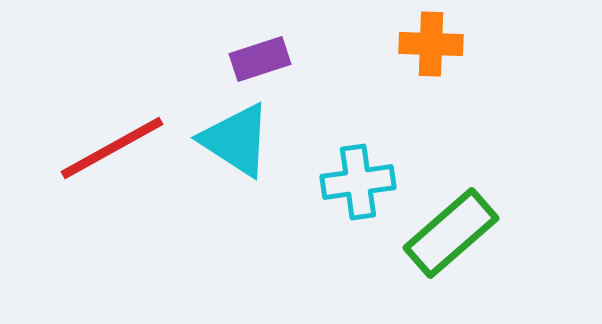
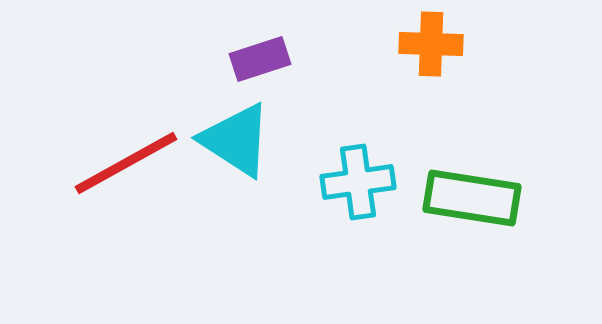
red line: moved 14 px right, 15 px down
green rectangle: moved 21 px right, 35 px up; rotated 50 degrees clockwise
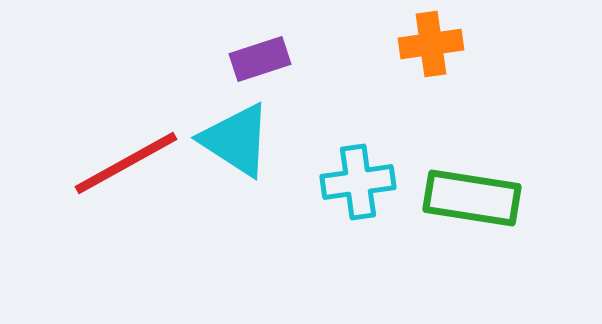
orange cross: rotated 10 degrees counterclockwise
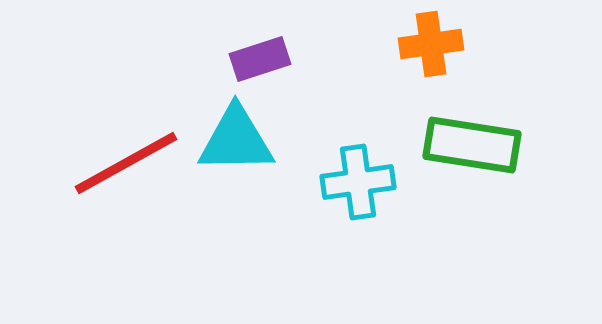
cyan triangle: rotated 34 degrees counterclockwise
green rectangle: moved 53 px up
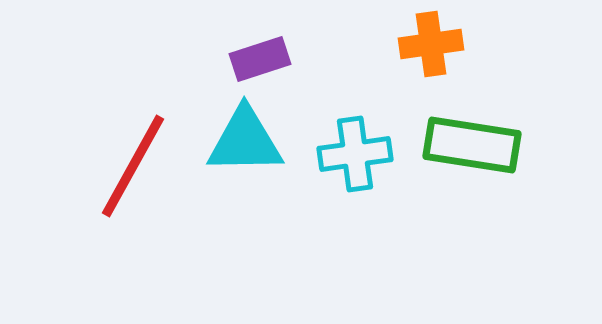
cyan triangle: moved 9 px right, 1 px down
red line: moved 7 px right, 3 px down; rotated 32 degrees counterclockwise
cyan cross: moved 3 px left, 28 px up
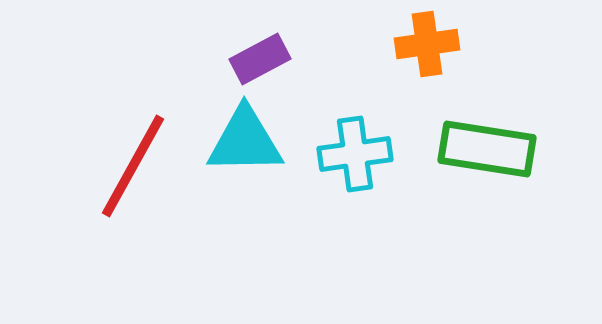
orange cross: moved 4 px left
purple rectangle: rotated 10 degrees counterclockwise
green rectangle: moved 15 px right, 4 px down
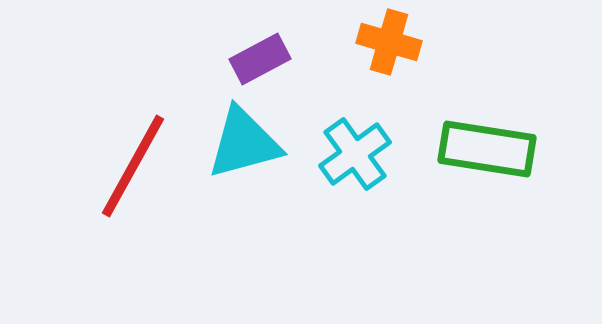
orange cross: moved 38 px left, 2 px up; rotated 24 degrees clockwise
cyan triangle: moved 1 px left, 2 px down; rotated 14 degrees counterclockwise
cyan cross: rotated 28 degrees counterclockwise
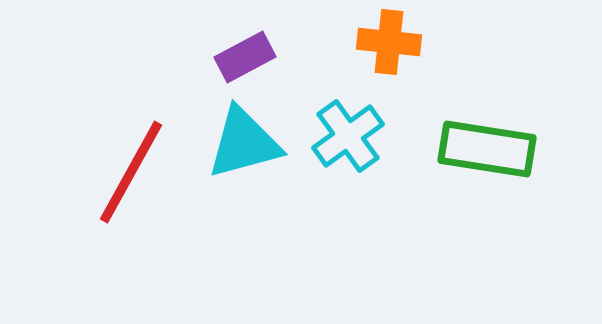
orange cross: rotated 10 degrees counterclockwise
purple rectangle: moved 15 px left, 2 px up
cyan cross: moved 7 px left, 18 px up
red line: moved 2 px left, 6 px down
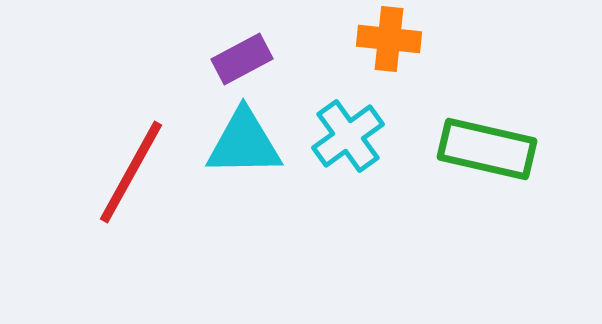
orange cross: moved 3 px up
purple rectangle: moved 3 px left, 2 px down
cyan triangle: rotated 14 degrees clockwise
green rectangle: rotated 4 degrees clockwise
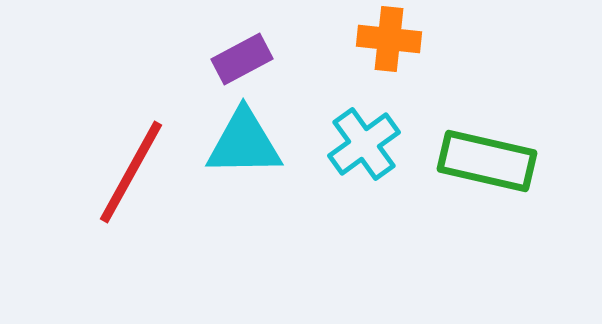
cyan cross: moved 16 px right, 8 px down
green rectangle: moved 12 px down
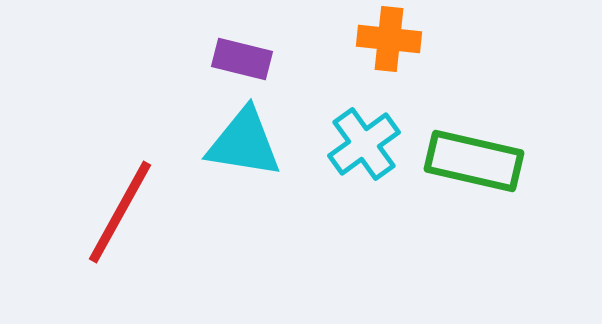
purple rectangle: rotated 42 degrees clockwise
cyan triangle: rotated 10 degrees clockwise
green rectangle: moved 13 px left
red line: moved 11 px left, 40 px down
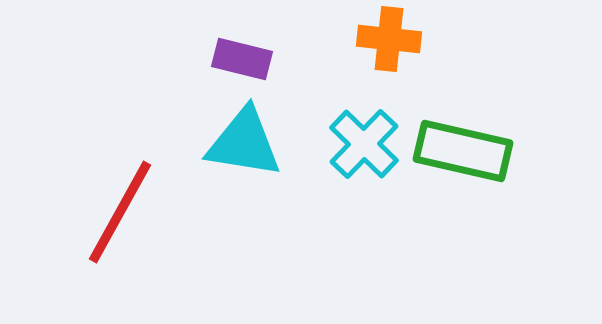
cyan cross: rotated 10 degrees counterclockwise
green rectangle: moved 11 px left, 10 px up
